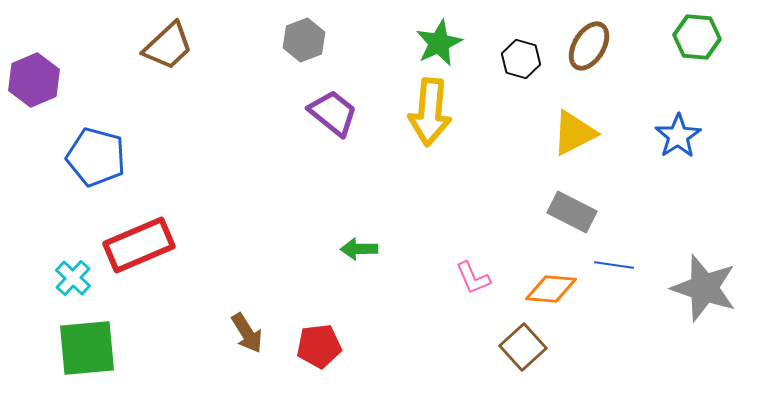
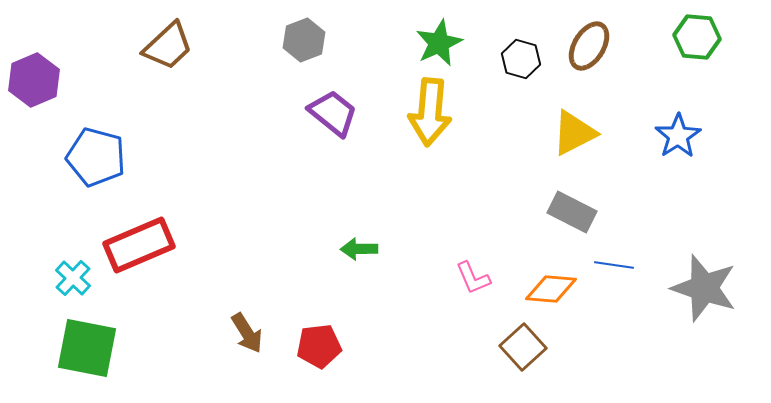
green square: rotated 16 degrees clockwise
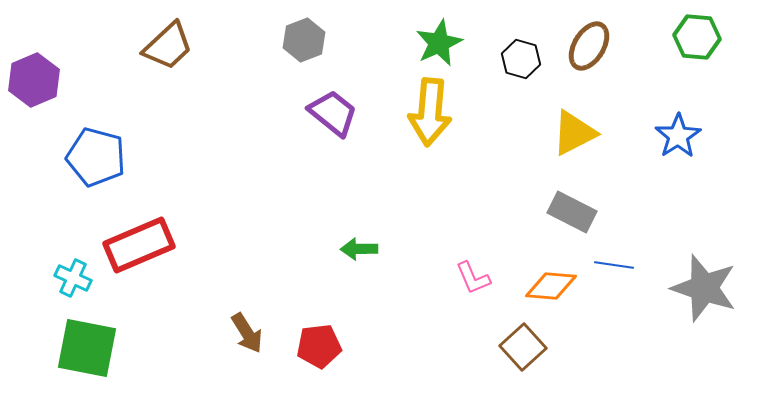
cyan cross: rotated 18 degrees counterclockwise
orange diamond: moved 3 px up
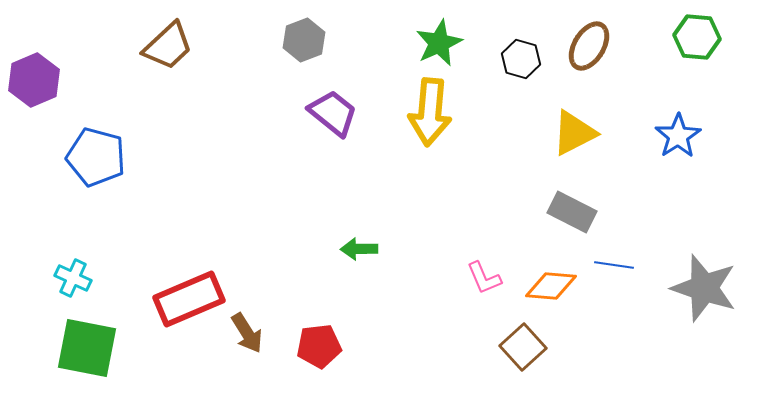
red rectangle: moved 50 px right, 54 px down
pink L-shape: moved 11 px right
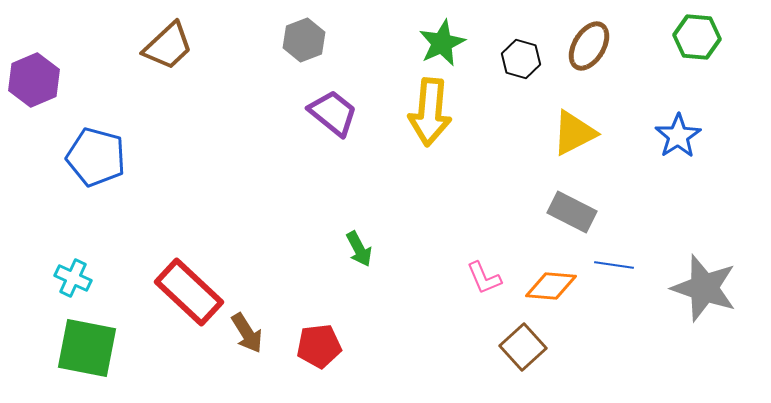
green star: moved 3 px right
green arrow: rotated 117 degrees counterclockwise
red rectangle: moved 7 px up; rotated 66 degrees clockwise
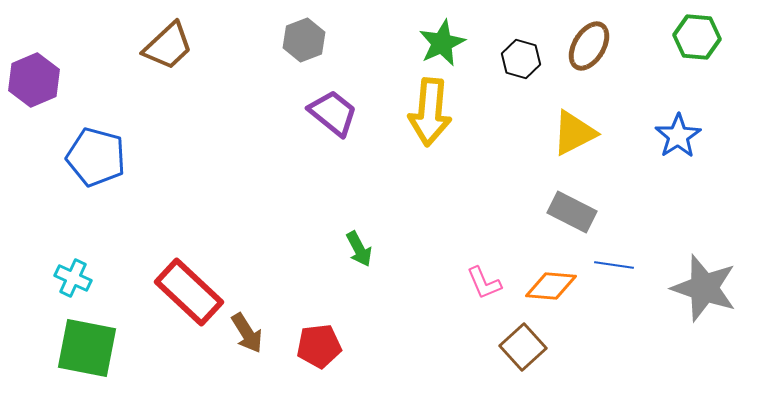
pink L-shape: moved 5 px down
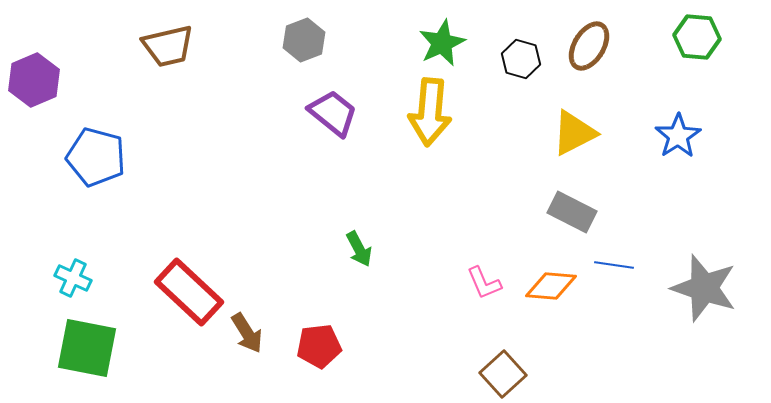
brown trapezoid: rotated 30 degrees clockwise
brown square: moved 20 px left, 27 px down
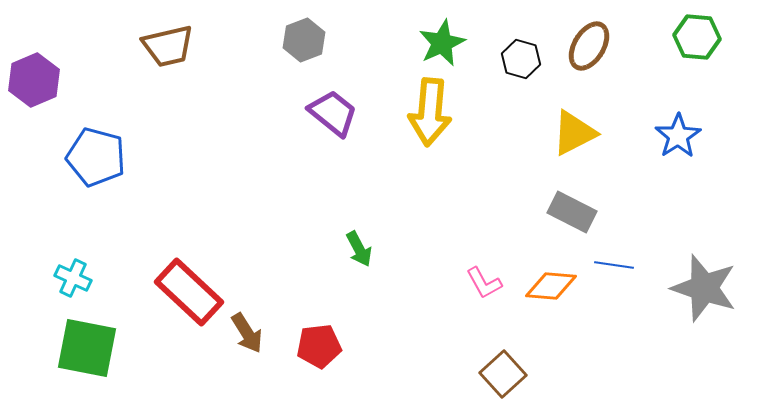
pink L-shape: rotated 6 degrees counterclockwise
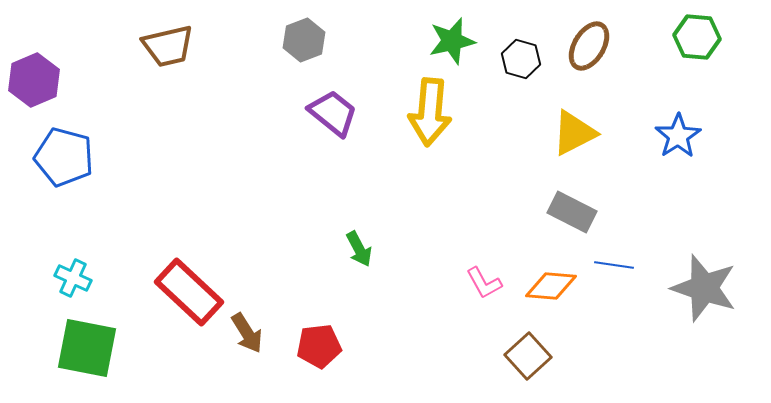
green star: moved 10 px right, 2 px up; rotated 12 degrees clockwise
blue pentagon: moved 32 px left
brown square: moved 25 px right, 18 px up
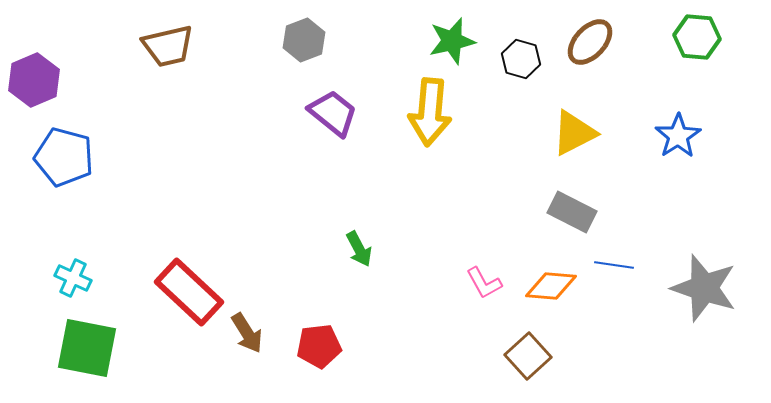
brown ellipse: moved 1 px right, 4 px up; rotated 12 degrees clockwise
